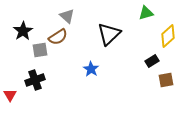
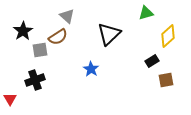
red triangle: moved 4 px down
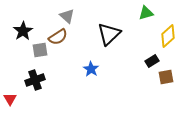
brown square: moved 3 px up
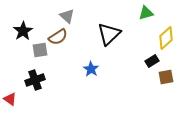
yellow diamond: moved 2 px left, 2 px down
red triangle: rotated 24 degrees counterclockwise
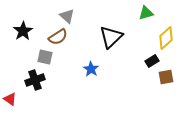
black triangle: moved 2 px right, 3 px down
gray square: moved 5 px right, 7 px down; rotated 21 degrees clockwise
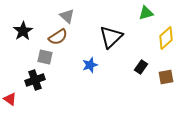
black rectangle: moved 11 px left, 6 px down; rotated 24 degrees counterclockwise
blue star: moved 1 px left, 4 px up; rotated 21 degrees clockwise
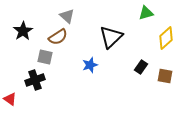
brown square: moved 1 px left, 1 px up; rotated 21 degrees clockwise
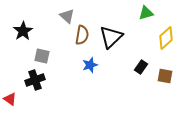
brown semicircle: moved 24 px right, 2 px up; rotated 48 degrees counterclockwise
gray square: moved 3 px left, 1 px up
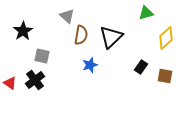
brown semicircle: moved 1 px left
black cross: rotated 18 degrees counterclockwise
red triangle: moved 16 px up
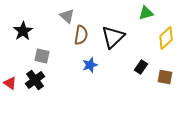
black triangle: moved 2 px right
brown square: moved 1 px down
